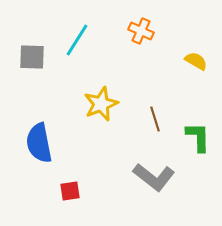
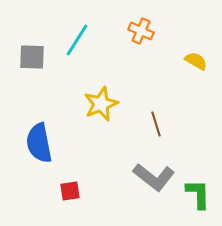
brown line: moved 1 px right, 5 px down
green L-shape: moved 57 px down
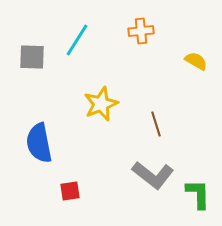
orange cross: rotated 30 degrees counterclockwise
gray L-shape: moved 1 px left, 2 px up
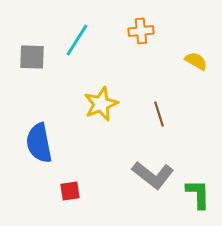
brown line: moved 3 px right, 10 px up
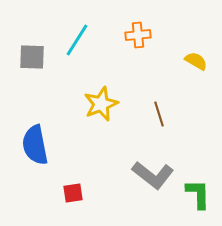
orange cross: moved 3 px left, 4 px down
blue semicircle: moved 4 px left, 2 px down
red square: moved 3 px right, 2 px down
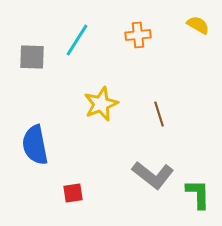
yellow semicircle: moved 2 px right, 36 px up
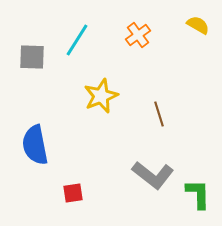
orange cross: rotated 30 degrees counterclockwise
yellow star: moved 8 px up
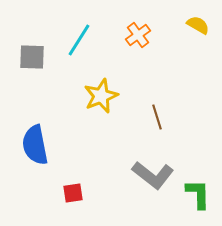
cyan line: moved 2 px right
brown line: moved 2 px left, 3 px down
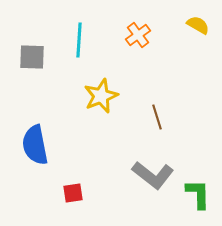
cyan line: rotated 28 degrees counterclockwise
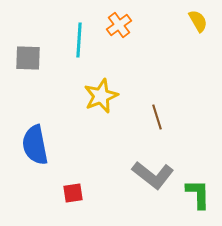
yellow semicircle: moved 4 px up; rotated 30 degrees clockwise
orange cross: moved 19 px left, 10 px up
gray square: moved 4 px left, 1 px down
